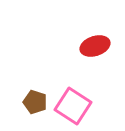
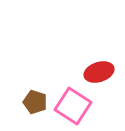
red ellipse: moved 4 px right, 26 px down
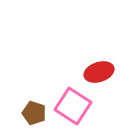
brown pentagon: moved 1 px left, 11 px down
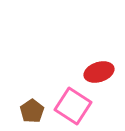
brown pentagon: moved 2 px left, 2 px up; rotated 20 degrees clockwise
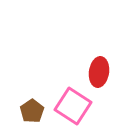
red ellipse: rotated 64 degrees counterclockwise
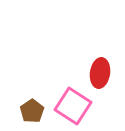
red ellipse: moved 1 px right, 1 px down
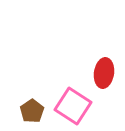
red ellipse: moved 4 px right
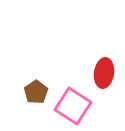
brown pentagon: moved 4 px right, 19 px up
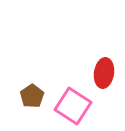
brown pentagon: moved 4 px left, 4 px down
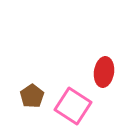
red ellipse: moved 1 px up
